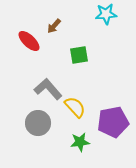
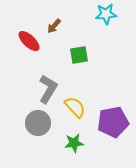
gray L-shape: rotated 72 degrees clockwise
green star: moved 6 px left, 1 px down
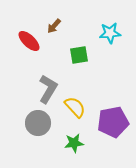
cyan star: moved 4 px right, 19 px down
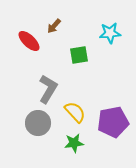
yellow semicircle: moved 5 px down
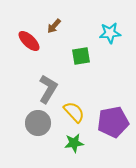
green square: moved 2 px right, 1 px down
yellow semicircle: moved 1 px left
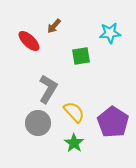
purple pentagon: rotated 28 degrees counterclockwise
green star: rotated 30 degrees counterclockwise
